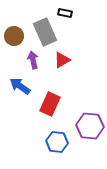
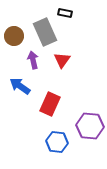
red triangle: rotated 24 degrees counterclockwise
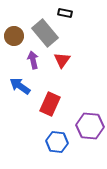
gray rectangle: moved 1 px down; rotated 16 degrees counterclockwise
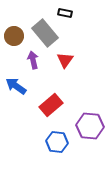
red triangle: moved 3 px right
blue arrow: moved 4 px left
red rectangle: moved 1 px right, 1 px down; rotated 25 degrees clockwise
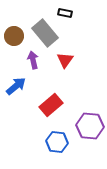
blue arrow: rotated 105 degrees clockwise
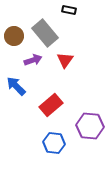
black rectangle: moved 4 px right, 3 px up
purple arrow: rotated 84 degrees clockwise
blue arrow: rotated 95 degrees counterclockwise
blue hexagon: moved 3 px left, 1 px down
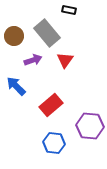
gray rectangle: moved 2 px right
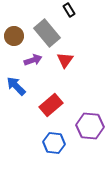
black rectangle: rotated 48 degrees clockwise
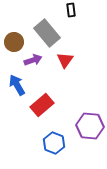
black rectangle: moved 2 px right; rotated 24 degrees clockwise
brown circle: moved 6 px down
blue arrow: moved 1 px right, 1 px up; rotated 15 degrees clockwise
red rectangle: moved 9 px left
blue hexagon: rotated 15 degrees clockwise
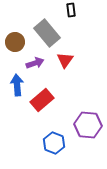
brown circle: moved 1 px right
purple arrow: moved 2 px right, 3 px down
blue arrow: rotated 25 degrees clockwise
red rectangle: moved 5 px up
purple hexagon: moved 2 px left, 1 px up
